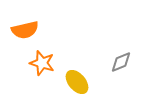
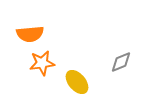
orange semicircle: moved 5 px right, 4 px down; rotated 8 degrees clockwise
orange star: rotated 25 degrees counterclockwise
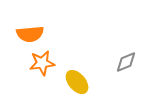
gray diamond: moved 5 px right
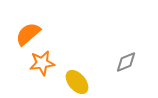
orange semicircle: moved 2 px left; rotated 144 degrees clockwise
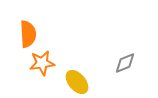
orange semicircle: rotated 128 degrees clockwise
gray diamond: moved 1 px left, 1 px down
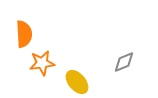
orange semicircle: moved 4 px left
gray diamond: moved 1 px left, 1 px up
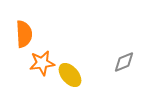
yellow ellipse: moved 7 px left, 7 px up
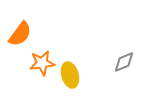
orange semicircle: moved 4 px left; rotated 40 degrees clockwise
yellow ellipse: rotated 25 degrees clockwise
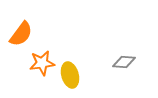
orange semicircle: moved 1 px right
gray diamond: rotated 25 degrees clockwise
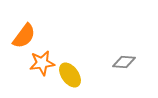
orange semicircle: moved 3 px right, 2 px down
yellow ellipse: rotated 20 degrees counterclockwise
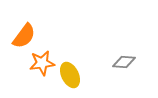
yellow ellipse: rotated 10 degrees clockwise
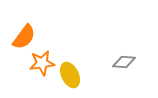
orange semicircle: moved 1 px down
